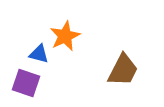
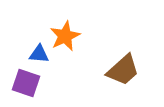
blue triangle: rotated 10 degrees counterclockwise
brown trapezoid: rotated 21 degrees clockwise
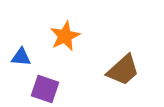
blue triangle: moved 18 px left, 3 px down
purple square: moved 19 px right, 6 px down
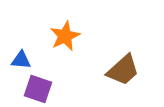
blue triangle: moved 3 px down
purple square: moved 7 px left
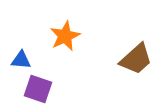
brown trapezoid: moved 13 px right, 11 px up
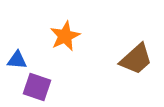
blue triangle: moved 4 px left
purple square: moved 1 px left, 2 px up
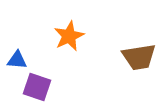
orange star: moved 4 px right
brown trapezoid: moved 3 px right, 2 px up; rotated 33 degrees clockwise
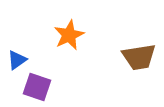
orange star: moved 1 px up
blue triangle: rotated 40 degrees counterclockwise
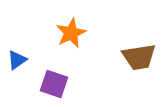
orange star: moved 2 px right, 2 px up
purple square: moved 17 px right, 3 px up
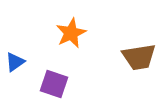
blue triangle: moved 2 px left, 2 px down
